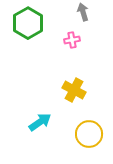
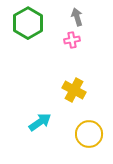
gray arrow: moved 6 px left, 5 px down
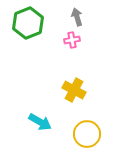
green hexagon: rotated 8 degrees clockwise
cyan arrow: rotated 65 degrees clockwise
yellow circle: moved 2 px left
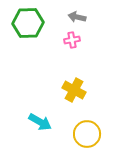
gray arrow: rotated 60 degrees counterclockwise
green hexagon: rotated 20 degrees clockwise
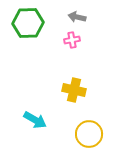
yellow cross: rotated 15 degrees counterclockwise
cyan arrow: moved 5 px left, 2 px up
yellow circle: moved 2 px right
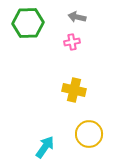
pink cross: moved 2 px down
cyan arrow: moved 10 px right, 27 px down; rotated 85 degrees counterclockwise
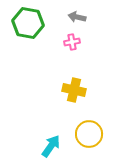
green hexagon: rotated 12 degrees clockwise
cyan arrow: moved 6 px right, 1 px up
